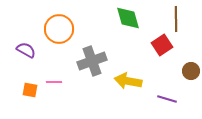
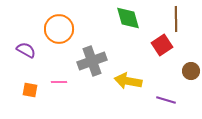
pink line: moved 5 px right
purple line: moved 1 px left, 1 px down
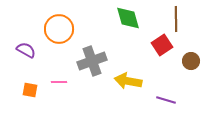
brown circle: moved 10 px up
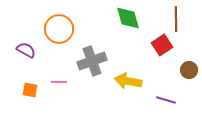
brown circle: moved 2 px left, 9 px down
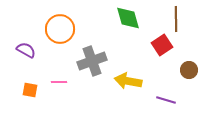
orange circle: moved 1 px right
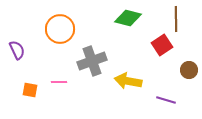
green diamond: rotated 60 degrees counterclockwise
purple semicircle: moved 9 px left; rotated 36 degrees clockwise
